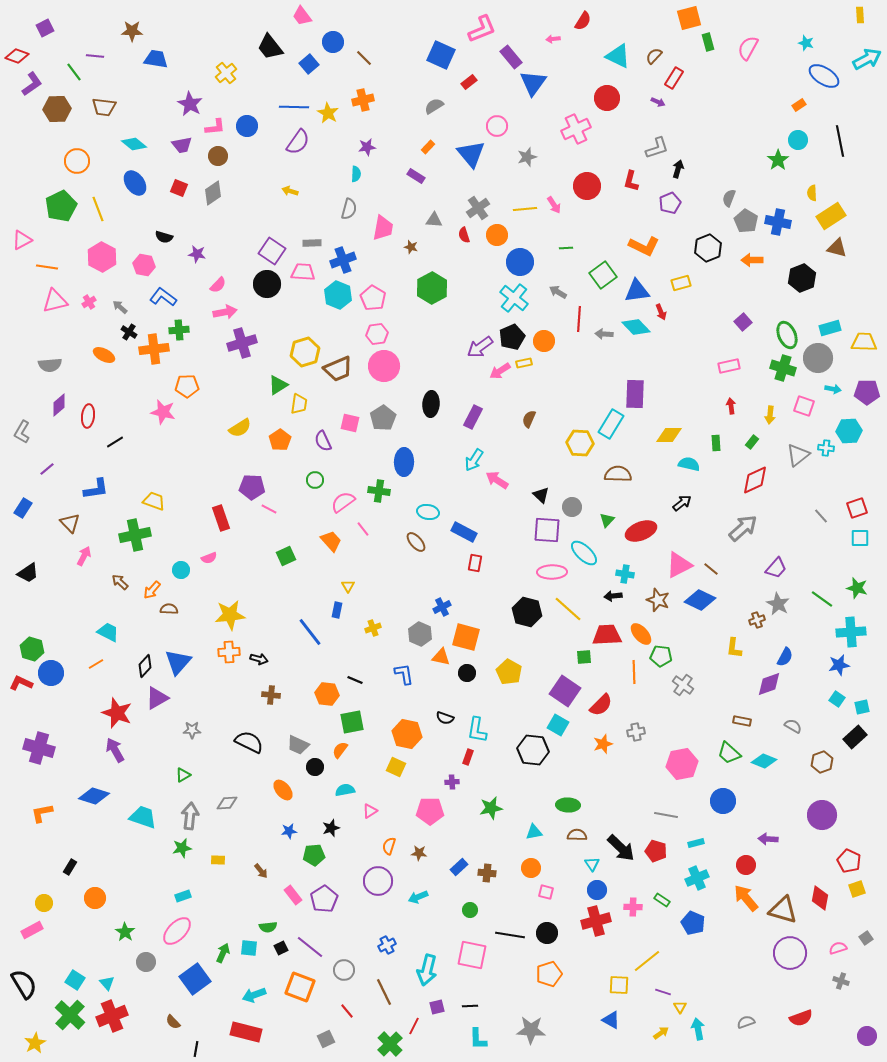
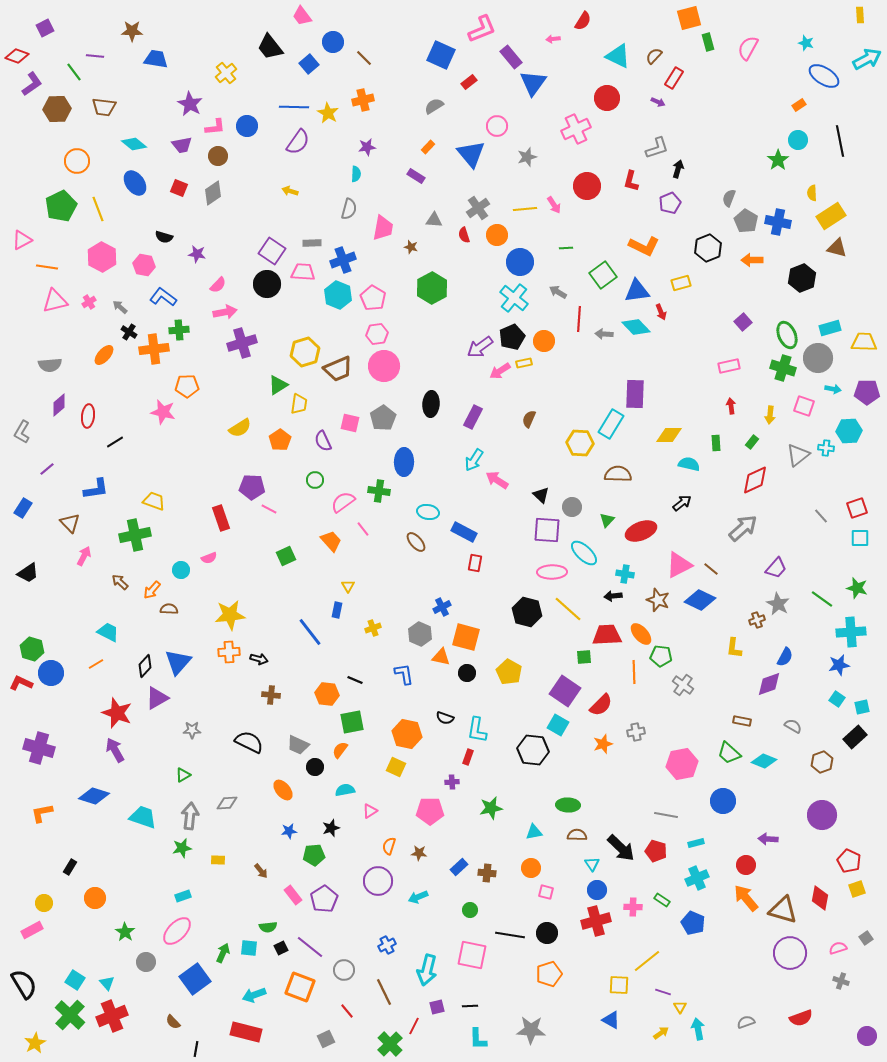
orange ellipse at (104, 355): rotated 75 degrees counterclockwise
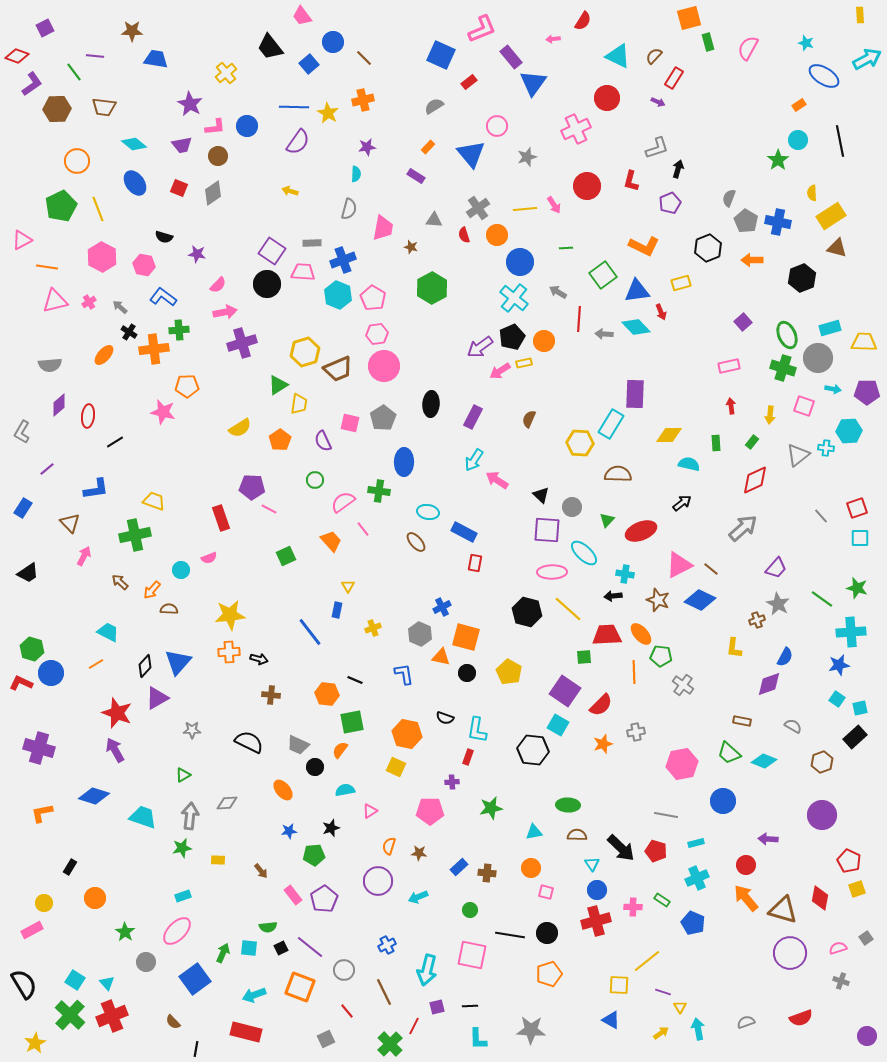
cyan square at (862, 707): moved 2 px left, 1 px down
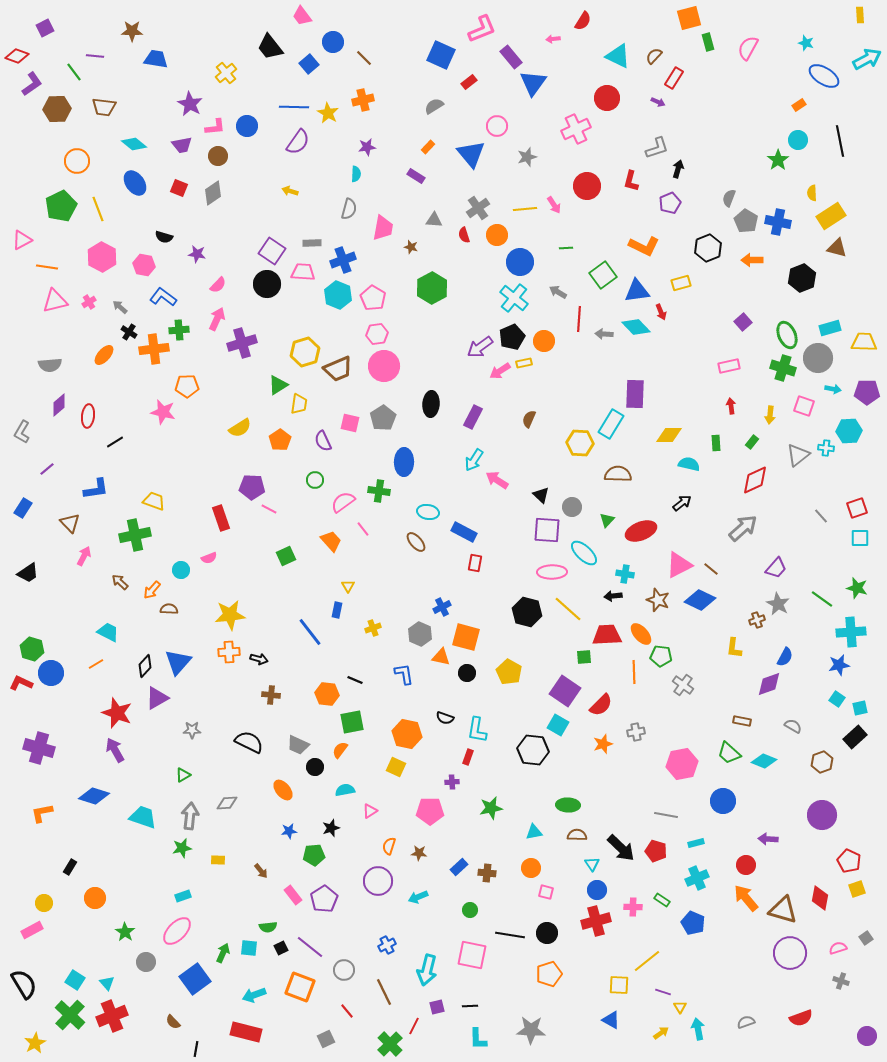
pink arrow at (225, 312): moved 8 px left, 7 px down; rotated 55 degrees counterclockwise
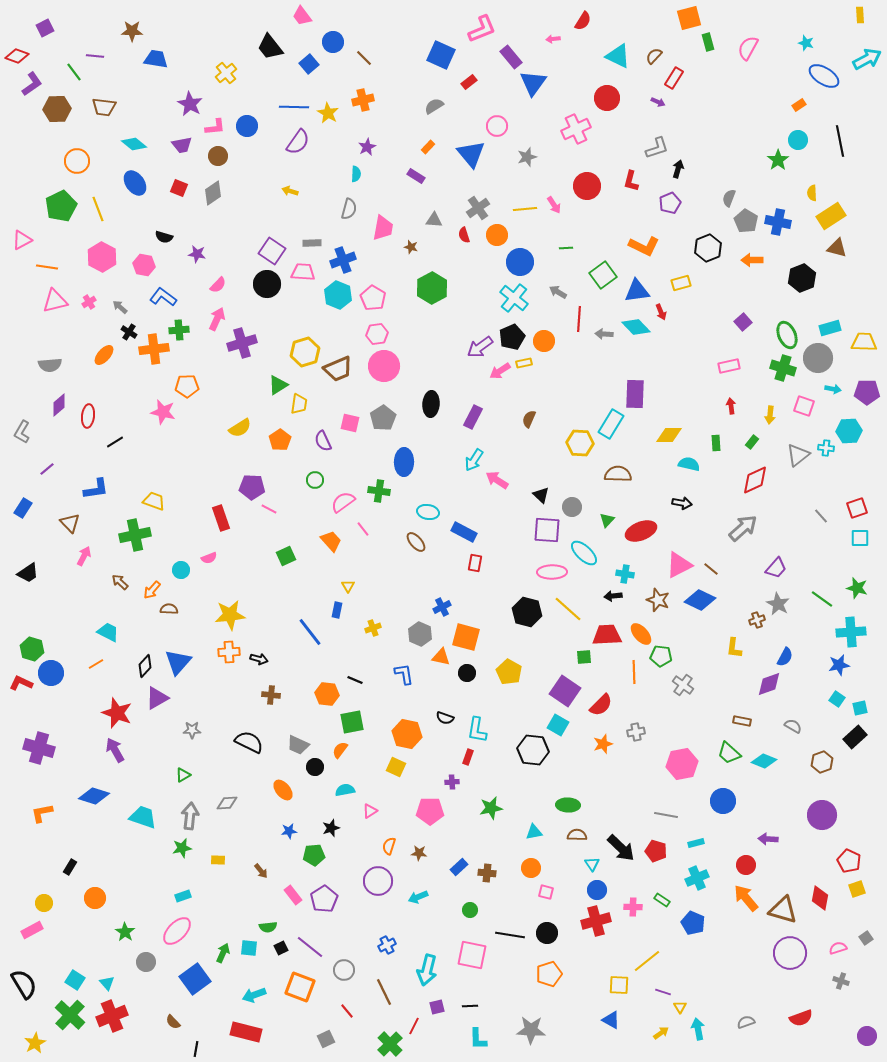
purple star at (367, 147): rotated 18 degrees counterclockwise
black arrow at (682, 503): rotated 48 degrees clockwise
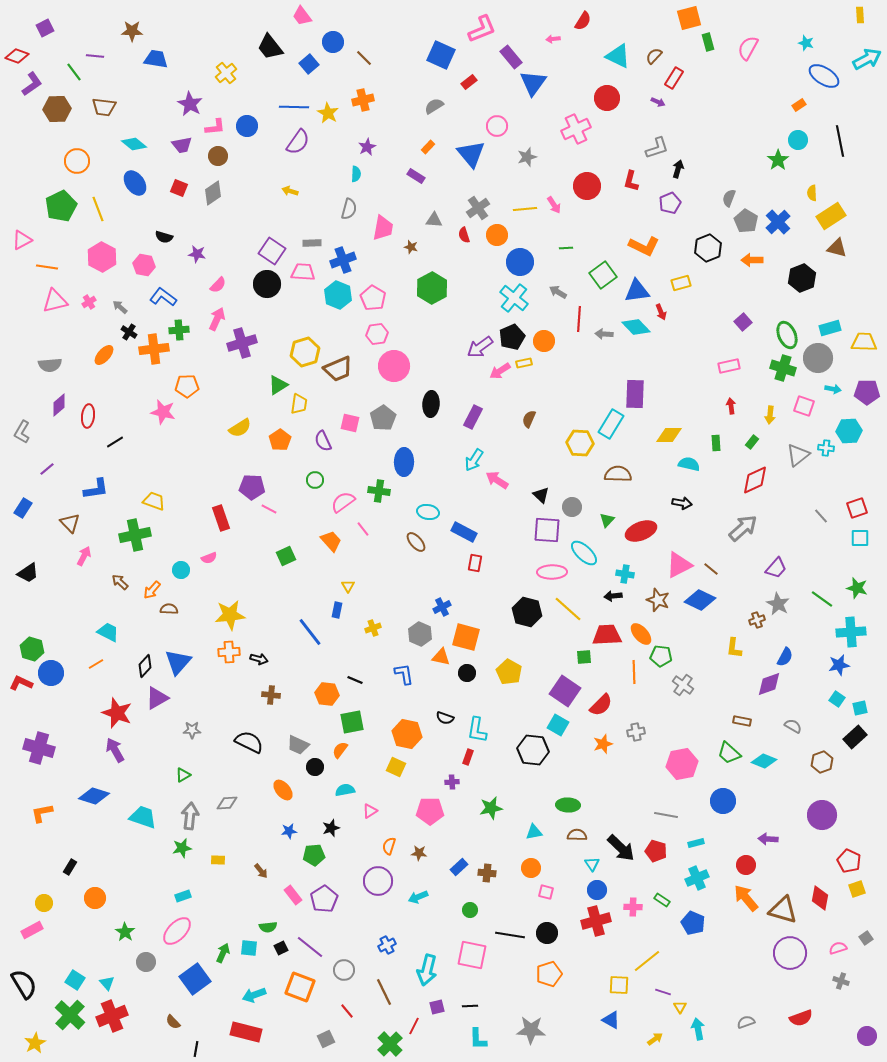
blue cross at (778, 222): rotated 35 degrees clockwise
pink circle at (384, 366): moved 10 px right
yellow arrow at (661, 1033): moved 6 px left, 6 px down
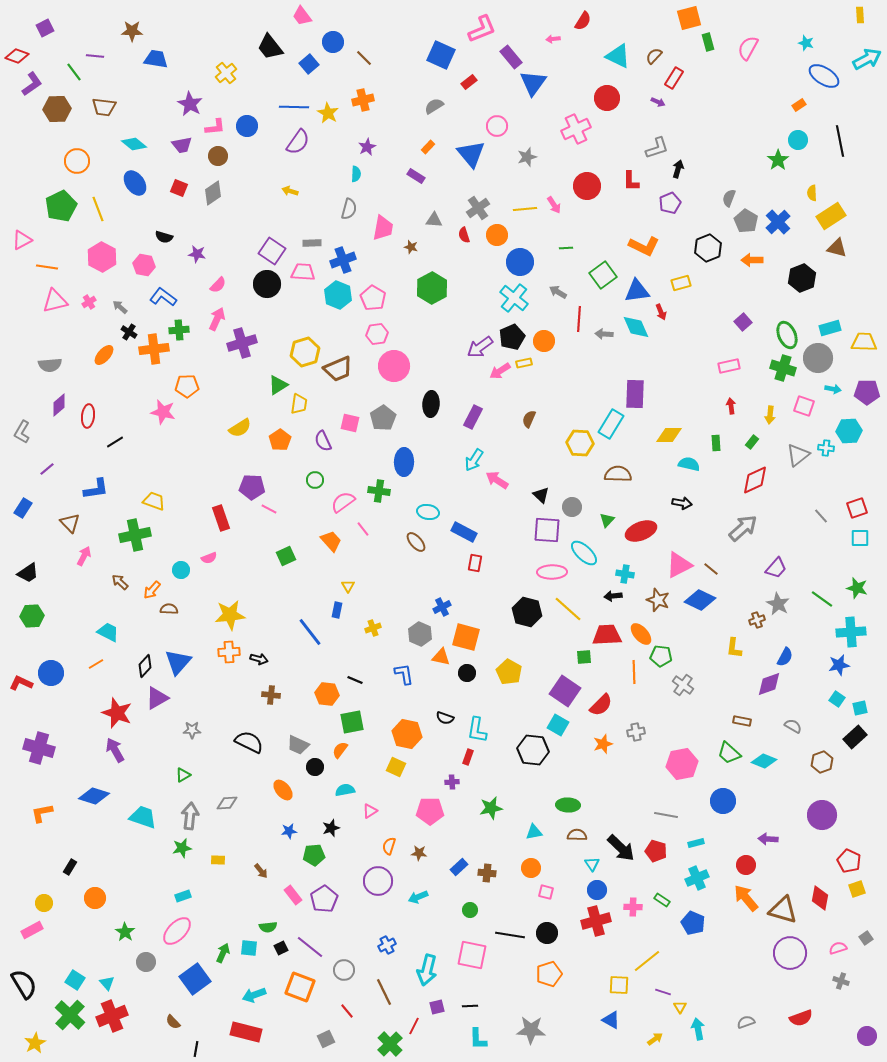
red L-shape at (631, 181): rotated 15 degrees counterclockwise
cyan diamond at (636, 327): rotated 20 degrees clockwise
green hexagon at (32, 649): moved 33 px up; rotated 20 degrees counterclockwise
